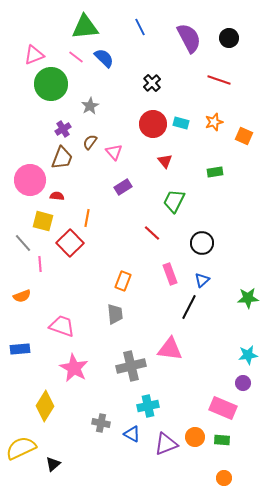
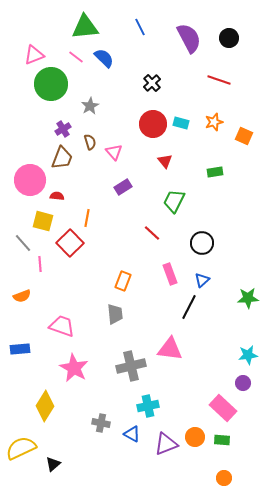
brown semicircle at (90, 142): rotated 126 degrees clockwise
pink rectangle at (223, 408): rotated 20 degrees clockwise
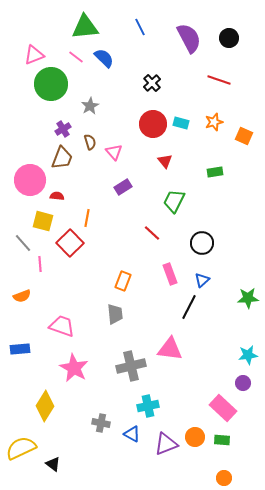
black triangle at (53, 464): rotated 42 degrees counterclockwise
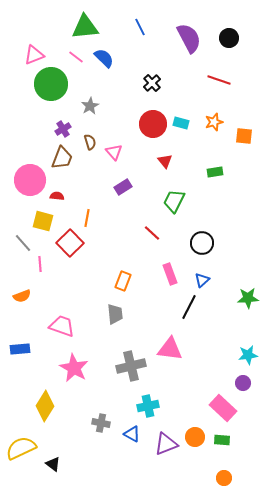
orange square at (244, 136): rotated 18 degrees counterclockwise
